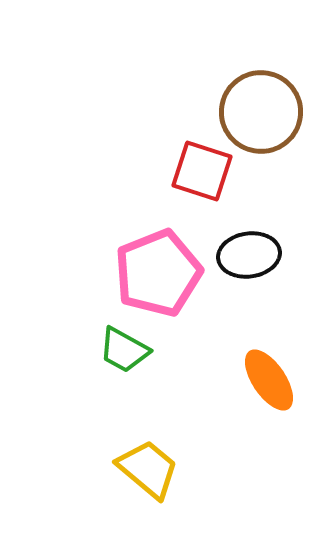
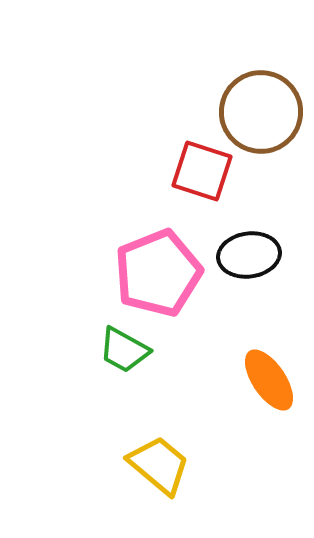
yellow trapezoid: moved 11 px right, 4 px up
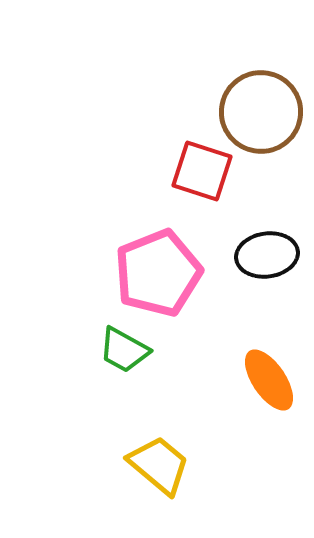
black ellipse: moved 18 px right
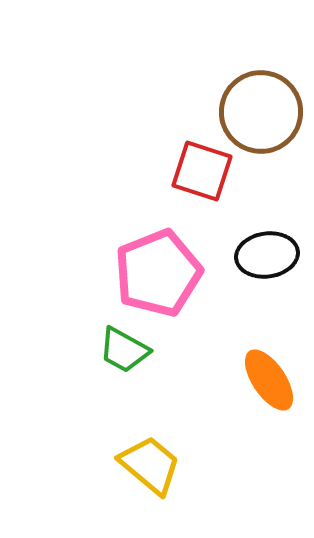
yellow trapezoid: moved 9 px left
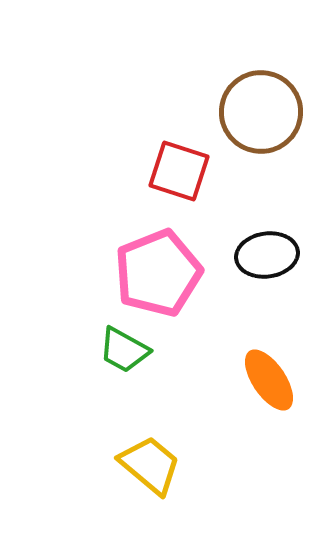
red square: moved 23 px left
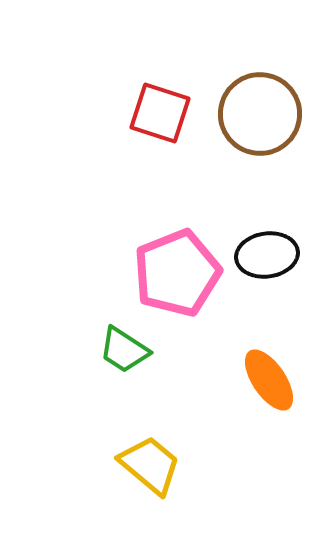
brown circle: moved 1 px left, 2 px down
red square: moved 19 px left, 58 px up
pink pentagon: moved 19 px right
green trapezoid: rotated 4 degrees clockwise
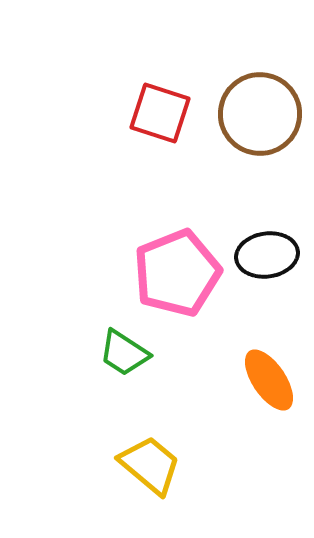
green trapezoid: moved 3 px down
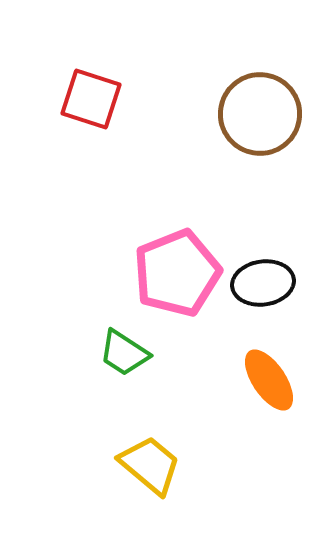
red square: moved 69 px left, 14 px up
black ellipse: moved 4 px left, 28 px down
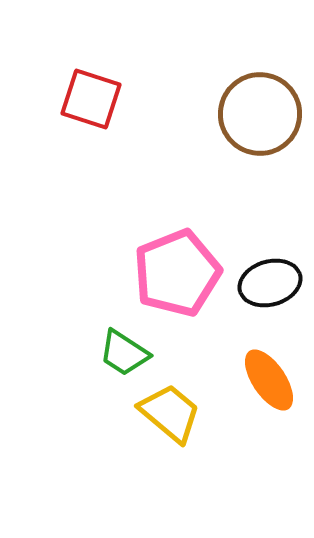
black ellipse: moved 7 px right; rotated 8 degrees counterclockwise
yellow trapezoid: moved 20 px right, 52 px up
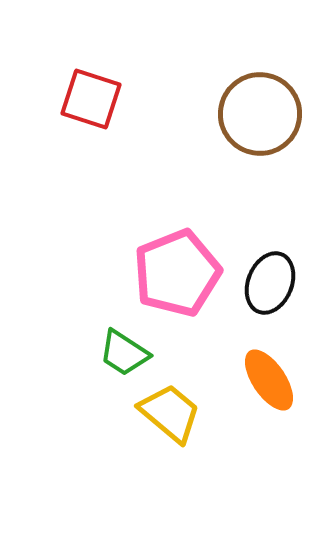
black ellipse: rotated 52 degrees counterclockwise
